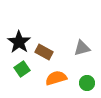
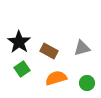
brown rectangle: moved 5 px right, 1 px up
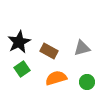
black star: rotated 10 degrees clockwise
green circle: moved 1 px up
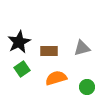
brown rectangle: rotated 30 degrees counterclockwise
green circle: moved 5 px down
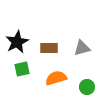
black star: moved 2 px left
brown rectangle: moved 3 px up
green square: rotated 21 degrees clockwise
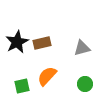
brown rectangle: moved 7 px left, 5 px up; rotated 12 degrees counterclockwise
green square: moved 17 px down
orange semicircle: moved 9 px left, 2 px up; rotated 30 degrees counterclockwise
green circle: moved 2 px left, 3 px up
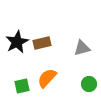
orange semicircle: moved 2 px down
green circle: moved 4 px right
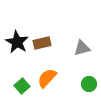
black star: rotated 15 degrees counterclockwise
green square: rotated 28 degrees counterclockwise
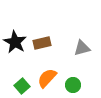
black star: moved 2 px left
green circle: moved 16 px left, 1 px down
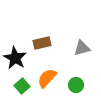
black star: moved 16 px down
green circle: moved 3 px right
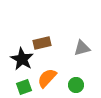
black star: moved 7 px right, 1 px down
green square: moved 2 px right, 1 px down; rotated 21 degrees clockwise
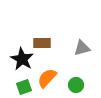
brown rectangle: rotated 12 degrees clockwise
